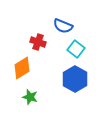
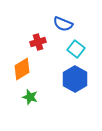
blue semicircle: moved 2 px up
red cross: rotated 35 degrees counterclockwise
orange diamond: moved 1 px down
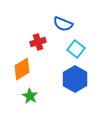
green star: moved 1 px up; rotated 14 degrees clockwise
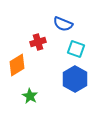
cyan square: rotated 18 degrees counterclockwise
orange diamond: moved 5 px left, 4 px up
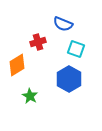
blue hexagon: moved 6 px left
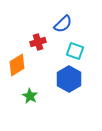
blue semicircle: rotated 66 degrees counterclockwise
cyan square: moved 1 px left, 2 px down
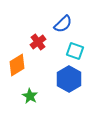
red cross: rotated 21 degrees counterclockwise
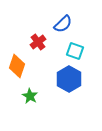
orange diamond: moved 1 px down; rotated 40 degrees counterclockwise
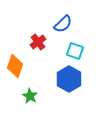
orange diamond: moved 2 px left
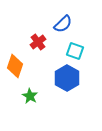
blue hexagon: moved 2 px left, 1 px up
